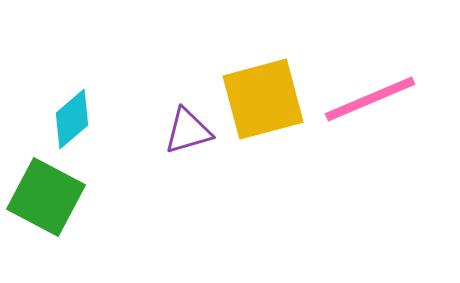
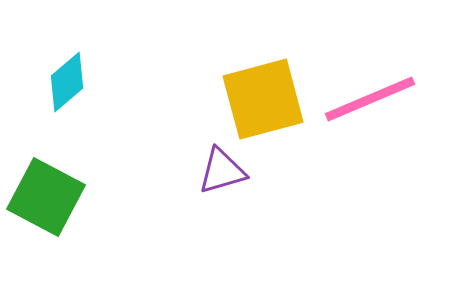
cyan diamond: moved 5 px left, 37 px up
purple triangle: moved 34 px right, 40 px down
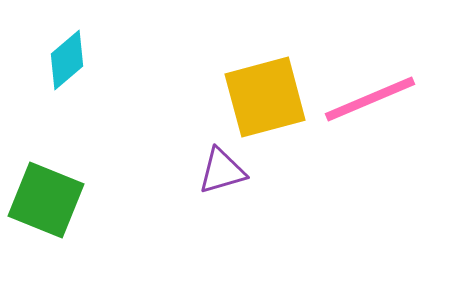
cyan diamond: moved 22 px up
yellow square: moved 2 px right, 2 px up
green square: moved 3 px down; rotated 6 degrees counterclockwise
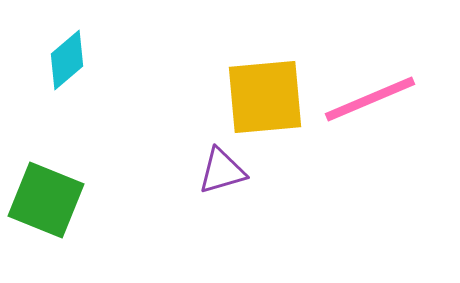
yellow square: rotated 10 degrees clockwise
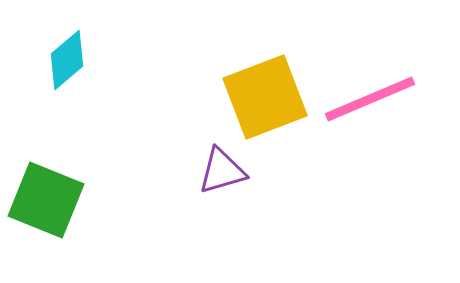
yellow square: rotated 16 degrees counterclockwise
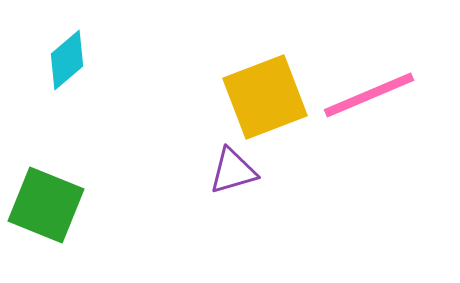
pink line: moved 1 px left, 4 px up
purple triangle: moved 11 px right
green square: moved 5 px down
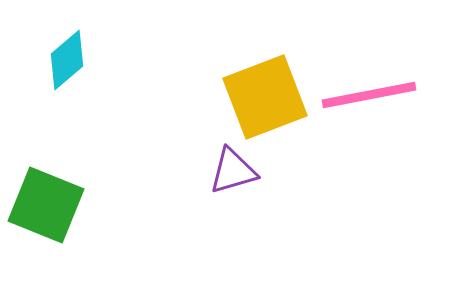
pink line: rotated 12 degrees clockwise
